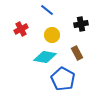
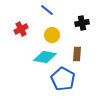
black cross: moved 1 px right, 1 px up
brown rectangle: moved 1 px down; rotated 32 degrees clockwise
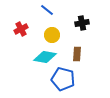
blue pentagon: rotated 15 degrees counterclockwise
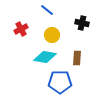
black cross: rotated 24 degrees clockwise
brown rectangle: moved 4 px down
blue pentagon: moved 3 px left, 3 px down; rotated 15 degrees counterclockwise
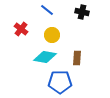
black cross: moved 11 px up
red cross: rotated 24 degrees counterclockwise
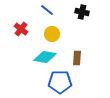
yellow circle: moved 1 px up
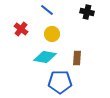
black cross: moved 5 px right
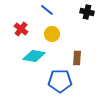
cyan diamond: moved 11 px left, 1 px up
blue pentagon: moved 1 px up
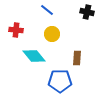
red cross: moved 5 px left, 1 px down; rotated 32 degrees counterclockwise
cyan diamond: rotated 40 degrees clockwise
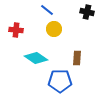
yellow circle: moved 2 px right, 5 px up
cyan diamond: moved 2 px right, 2 px down; rotated 15 degrees counterclockwise
